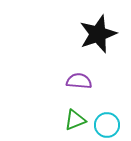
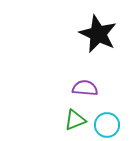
black star: rotated 27 degrees counterclockwise
purple semicircle: moved 6 px right, 7 px down
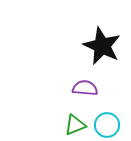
black star: moved 4 px right, 12 px down
green triangle: moved 5 px down
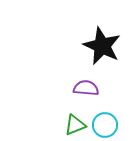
purple semicircle: moved 1 px right
cyan circle: moved 2 px left
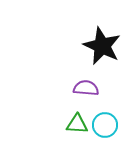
green triangle: moved 2 px right, 1 px up; rotated 25 degrees clockwise
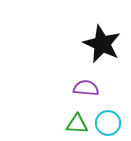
black star: moved 2 px up
cyan circle: moved 3 px right, 2 px up
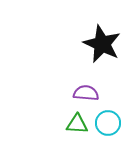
purple semicircle: moved 5 px down
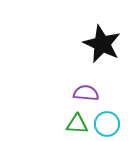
cyan circle: moved 1 px left, 1 px down
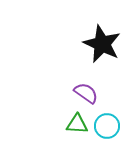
purple semicircle: rotated 30 degrees clockwise
cyan circle: moved 2 px down
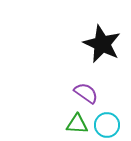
cyan circle: moved 1 px up
